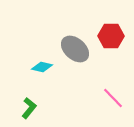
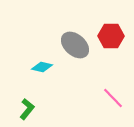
gray ellipse: moved 4 px up
green L-shape: moved 2 px left, 1 px down
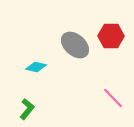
cyan diamond: moved 6 px left
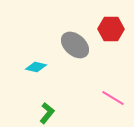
red hexagon: moved 7 px up
pink line: rotated 15 degrees counterclockwise
green L-shape: moved 20 px right, 4 px down
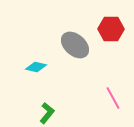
pink line: rotated 30 degrees clockwise
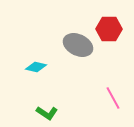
red hexagon: moved 2 px left
gray ellipse: moved 3 px right; rotated 16 degrees counterclockwise
green L-shape: rotated 85 degrees clockwise
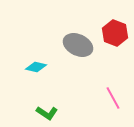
red hexagon: moved 6 px right, 4 px down; rotated 20 degrees clockwise
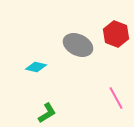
red hexagon: moved 1 px right, 1 px down
pink line: moved 3 px right
green L-shape: rotated 65 degrees counterclockwise
